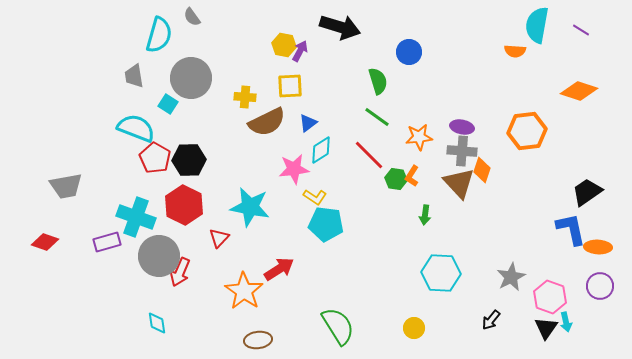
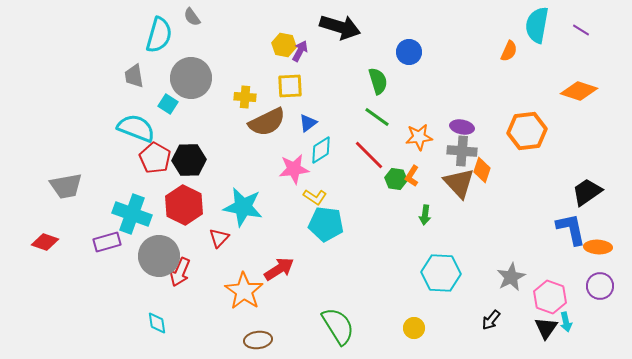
orange semicircle at (515, 51): moved 6 px left; rotated 70 degrees counterclockwise
cyan star at (250, 207): moved 7 px left
cyan cross at (136, 217): moved 4 px left, 3 px up
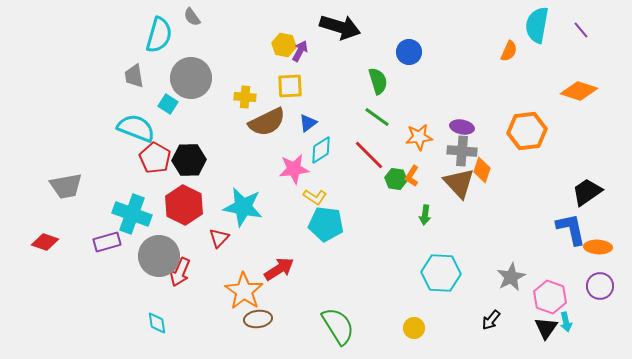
purple line at (581, 30): rotated 18 degrees clockwise
brown ellipse at (258, 340): moved 21 px up
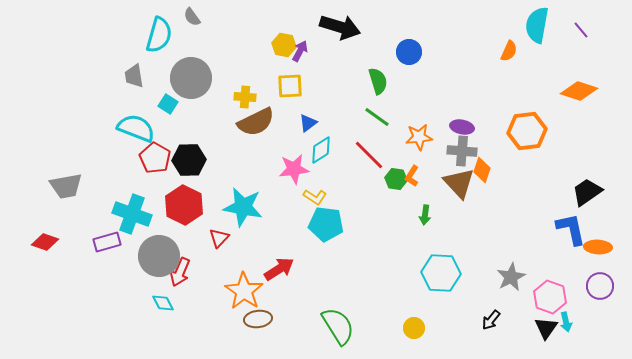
brown semicircle at (267, 122): moved 11 px left
cyan diamond at (157, 323): moved 6 px right, 20 px up; rotated 20 degrees counterclockwise
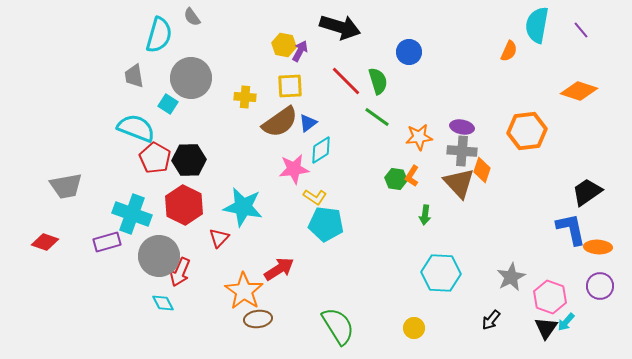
brown semicircle at (256, 122): moved 24 px right; rotated 9 degrees counterclockwise
red line at (369, 155): moved 23 px left, 74 px up
cyan arrow at (566, 322): rotated 54 degrees clockwise
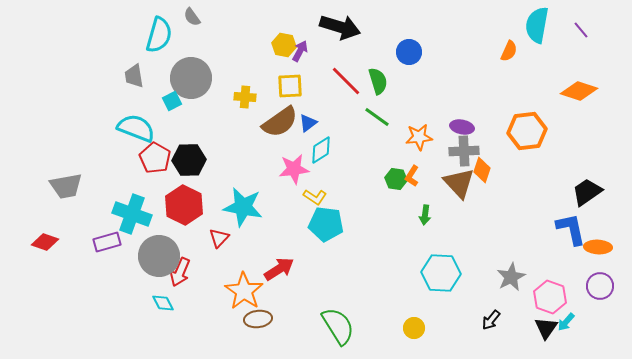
cyan square at (168, 104): moved 4 px right, 3 px up; rotated 30 degrees clockwise
gray cross at (462, 151): moved 2 px right; rotated 8 degrees counterclockwise
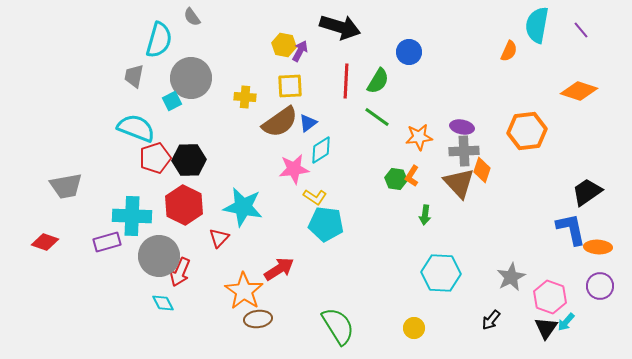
cyan semicircle at (159, 35): moved 5 px down
gray trapezoid at (134, 76): rotated 20 degrees clockwise
red line at (346, 81): rotated 48 degrees clockwise
green semicircle at (378, 81): rotated 48 degrees clockwise
red pentagon at (155, 158): rotated 24 degrees clockwise
cyan cross at (132, 214): moved 2 px down; rotated 18 degrees counterclockwise
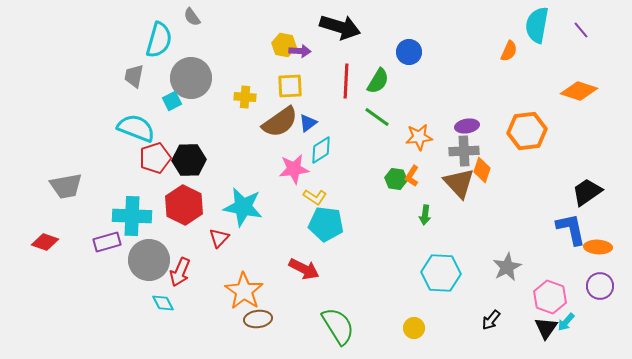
purple arrow at (300, 51): rotated 65 degrees clockwise
purple ellipse at (462, 127): moved 5 px right, 1 px up; rotated 20 degrees counterclockwise
gray circle at (159, 256): moved 10 px left, 4 px down
red arrow at (279, 269): moved 25 px right; rotated 60 degrees clockwise
gray star at (511, 277): moved 4 px left, 10 px up
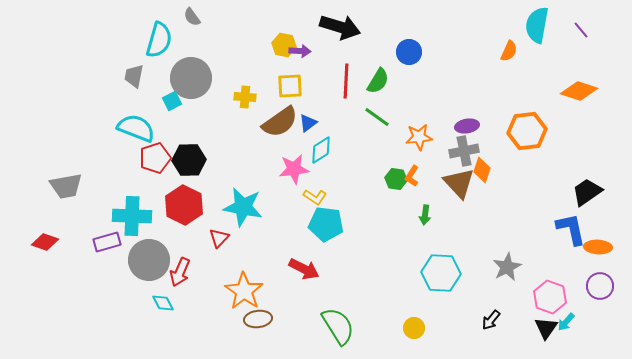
gray cross at (464, 151): rotated 8 degrees counterclockwise
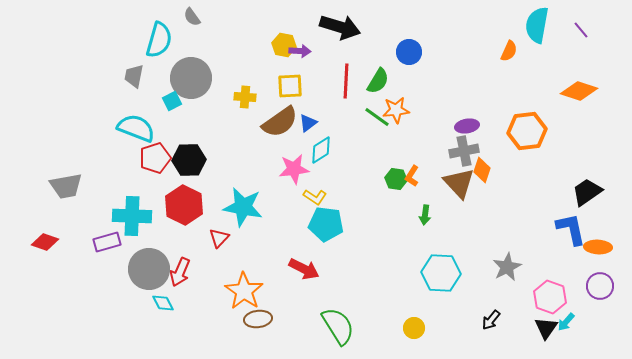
orange star at (419, 137): moved 23 px left, 27 px up
gray circle at (149, 260): moved 9 px down
